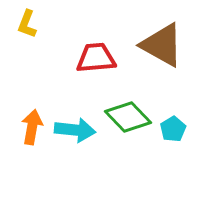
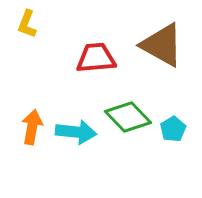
cyan arrow: moved 1 px right, 2 px down
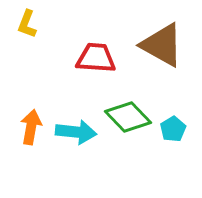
red trapezoid: rotated 9 degrees clockwise
orange arrow: moved 1 px left
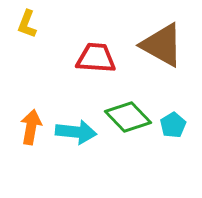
cyan pentagon: moved 4 px up
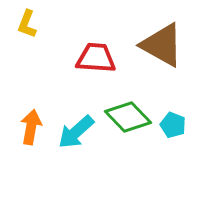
cyan pentagon: rotated 20 degrees counterclockwise
cyan arrow: rotated 132 degrees clockwise
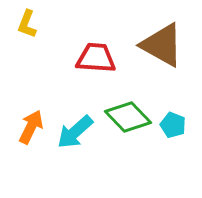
orange arrow: rotated 16 degrees clockwise
cyan arrow: moved 1 px left
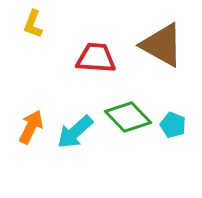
yellow L-shape: moved 6 px right
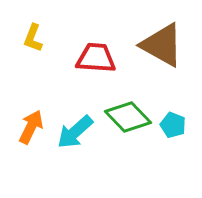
yellow L-shape: moved 14 px down
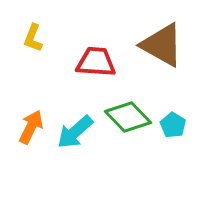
red trapezoid: moved 4 px down
cyan pentagon: rotated 10 degrees clockwise
